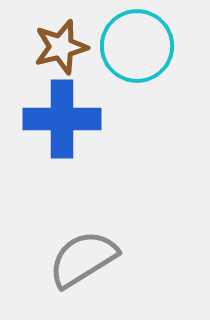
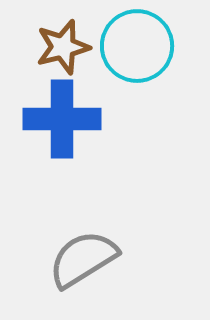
brown star: moved 2 px right
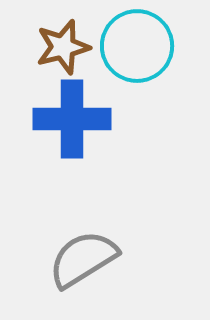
blue cross: moved 10 px right
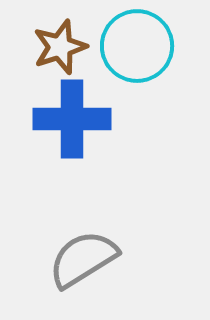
brown star: moved 3 px left; rotated 4 degrees counterclockwise
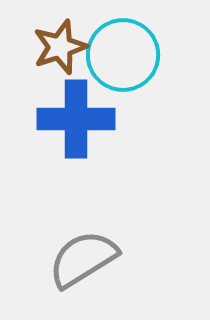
cyan circle: moved 14 px left, 9 px down
blue cross: moved 4 px right
